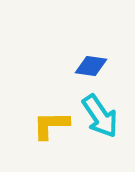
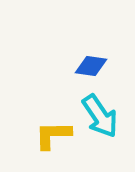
yellow L-shape: moved 2 px right, 10 px down
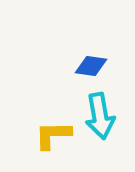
cyan arrow: rotated 24 degrees clockwise
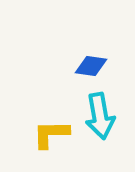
yellow L-shape: moved 2 px left, 1 px up
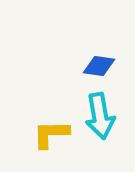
blue diamond: moved 8 px right
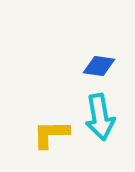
cyan arrow: moved 1 px down
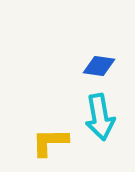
yellow L-shape: moved 1 px left, 8 px down
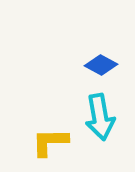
blue diamond: moved 2 px right, 1 px up; rotated 20 degrees clockwise
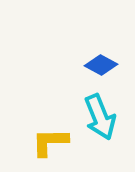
cyan arrow: rotated 12 degrees counterclockwise
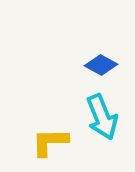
cyan arrow: moved 2 px right
